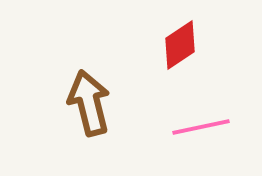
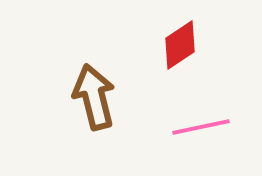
brown arrow: moved 5 px right, 6 px up
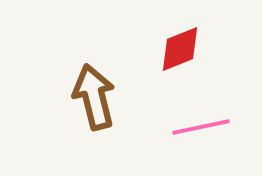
red diamond: moved 4 px down; rotated 12 degrees clockwise
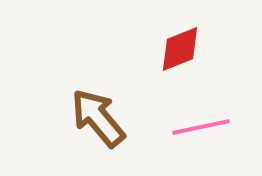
brown arrow: moved 4 px right, 21 px down; rotated 26 degrees counterclockwise
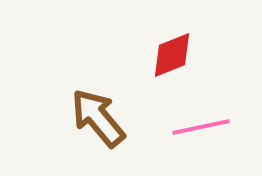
red diamond: moved 8 px left, 6 px down
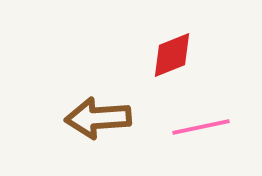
brown arrow: rotated 54 degrees counterclockwise
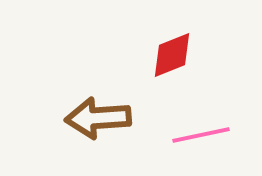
pink line: moved 8 px down
